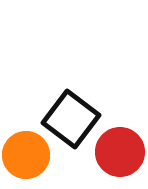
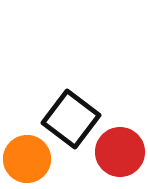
orange circle: moved 1 px right, 4 px down
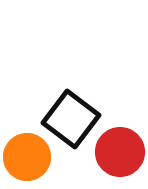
orange circle: moved 2 px up
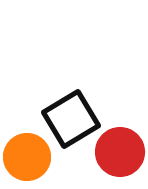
black square: rotated 22 degrees clockwise
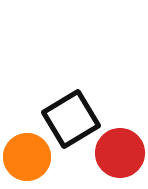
red circle: moved 1 px down
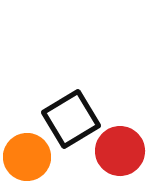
red circle: moved 2 px up
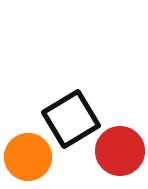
orange circle: moved 1 px right
